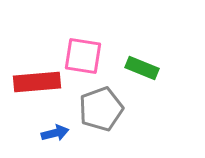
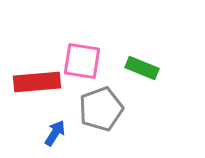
pink square: moved 1 px left, 5 px down
blue arrow: rotated 44 degrees counterclockwise
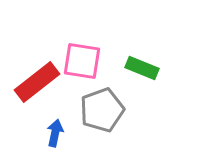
red rectangle: rotated 33 degrees counterclockwise
gray pentagon: moved 1 px right, 1 px down
blue arrow: rotated 20 degrees counterclockwise
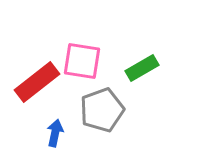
green rectangle: rotated 52 degrees counterclockwise
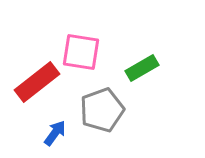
pink square: moved 1 px left, 9 px up
blue arrow: rotated 24 degrees clockwise
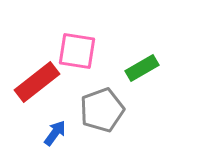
pink square: moved 4 px left, 1 px up
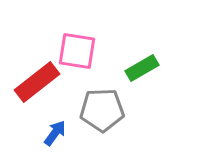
gray pentagon: rotated 18 degrees clockwise
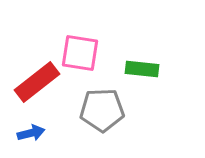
pink square: moved 3 px right, 2 px down
green rectangle: moved 1 px down; rotated 36 degrees clockwise
blue arrow: moved 24 px left; rotated 40 degrees clockwise
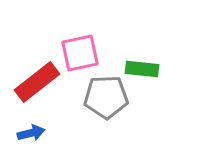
pink square: rotated 21 degrees counterclockwise
gray pentagon: moved 4 px right, 13 px up
